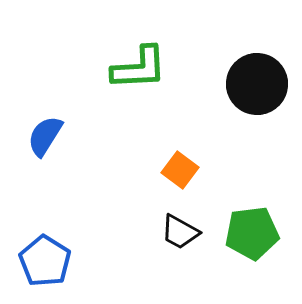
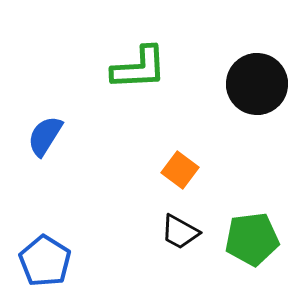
green pentagon: moved 6 px down
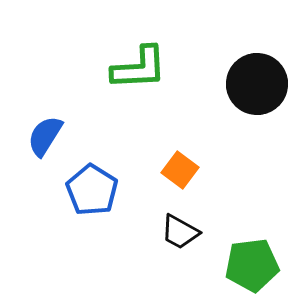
green pentagon: moved 26 px down
blue pentagon: moved 47 px right, 71 px up
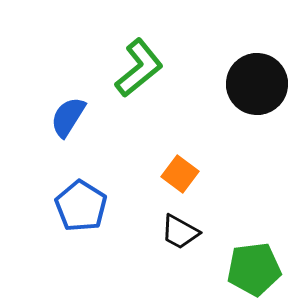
green L-shape: rotated 36 degrees counterclockwise
blue semicircle: moved 23 px right, 19 px up
orange square: moved 4 px down
blue pentagon: moved 11 px left, 16 px down
green pentagon: moved 2 px right, 4 px down
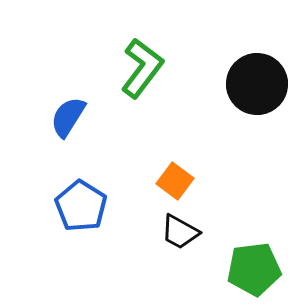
green L-shape: moved 3 px right; rotated 14 degrees counterclockwise
orange square: moved 5 px left, 7 px down
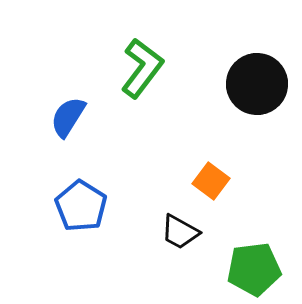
orange square: moved 36 px right
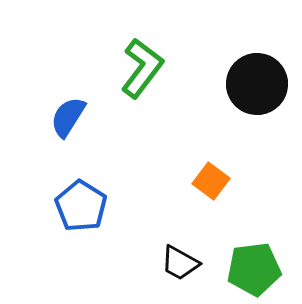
black trapezoid: moved 31 px down
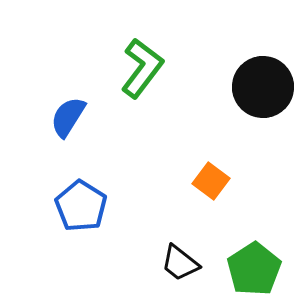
black circle: moved 6 px right, 3 px down
black trapezoid: rotated 9 degrees clockwise
green pentagon: rotated 26 degrees counterclockwise
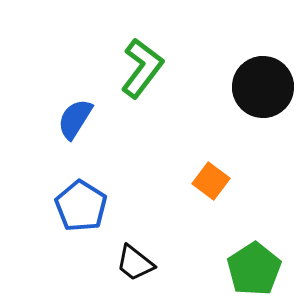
blue semicircle: moved 7 px right, 2 px down
black trapezoid: moved 45 px left
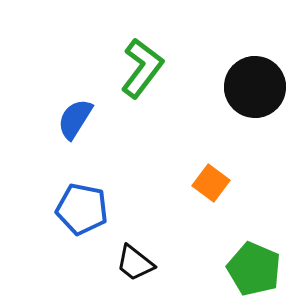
black circle: moved 8 px left
orange square: moved 2 px down
blue pentagon: moved 1 px right, 3 px down; rotated 21 degrees counterclockwise
green pentagon: rotated 16 degrees counterclockwise
